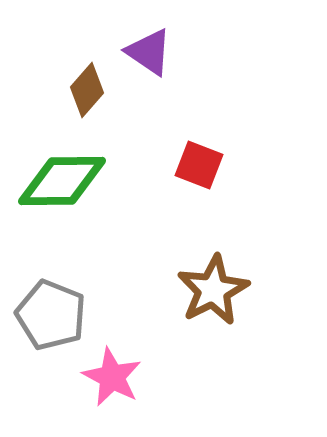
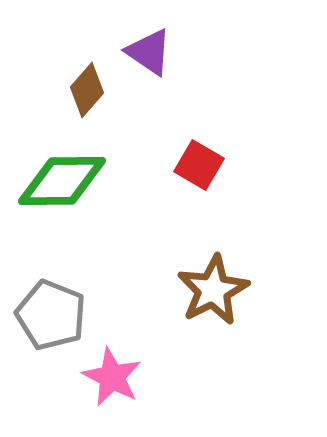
red square: rotated 9 degrees clockwise
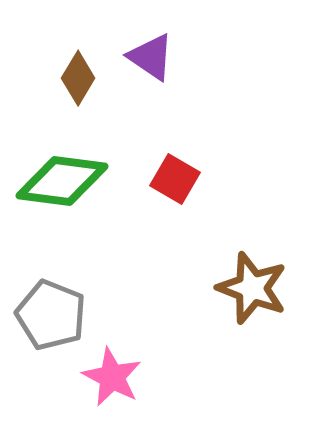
purple triangle: moved 2 px right, 5 px down
brown diamond: moved 9 px left, 12 px up; rotated 10 degrees counterclockwise
red square: moved 24 px left, 14 px down
green diamond: rotated 8 degrees clockwise
brown star: moved 39 px right, 2 px up; rotated 24 degrees counterclockwise
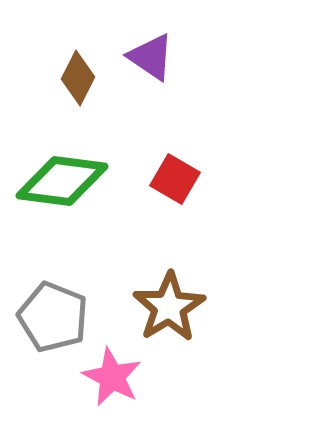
brown diamond: rotated 4 degrees counterclockwise
brown star: moved 83 px left, 19 px down; rotated 20 degrees clockwise
gray pentagon: moved 2 px right, 2 px down
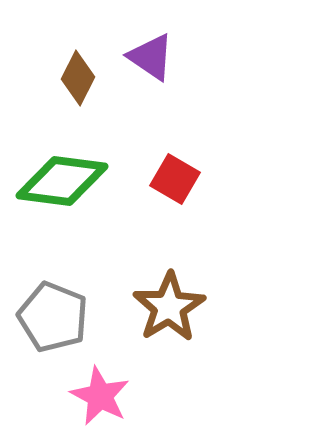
pink star: moved 12 px left, 19 px down
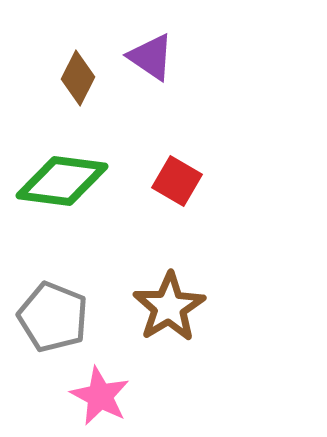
red square: moved 2 px right, 2 px down
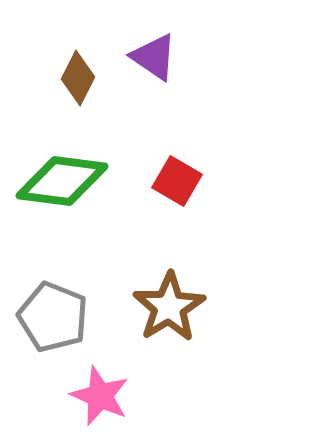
purple triangle: moved 3 px right
pink star: rotated 4 degrees counterclockwise
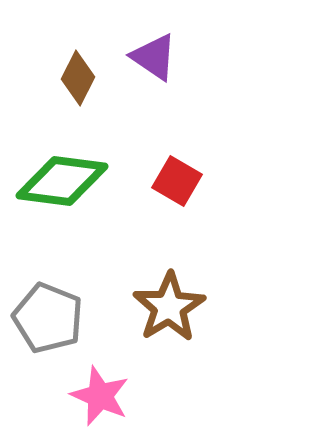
gray pentagon: moved 5 px left, 1 px down
